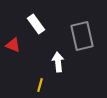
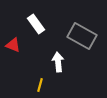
gray rectangle: rotated 48 degrees counterclockwise
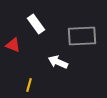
gray rectangle: rotated 32 degrees counterclockwise
white arrow: rotated 60 degrees counterclockwise
yellow line: moved 11 px left
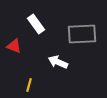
gray rectangle: moved 2 px up
red triangle: moved 1 px right, 1 px down
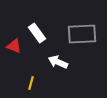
white rectangle: moved 1 px right, 9 px down
yellow line: moved 2 px right, 2 px up
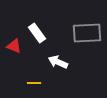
gray rectangle: moved 5 px right, 1 px up
yellow line: moved 3 px right; rotated 72 degrees clockwise
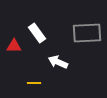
red triangle: rotated 21 degrees counterclockwise
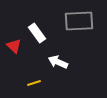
gray rectangle: moved 8 px left, 12 px up
red triangle: rotated 42 degrees clockwise
yellow line: rotated 16 degrees counterclockwise
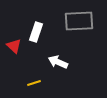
white rectangle: moved 1 px left, 1 px up; rotated 54 degrees clockwise
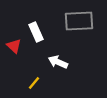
white rectangle: rotated 42 degrees counterclockwise
yellow line: rotated 32 degrees counterclockwise
